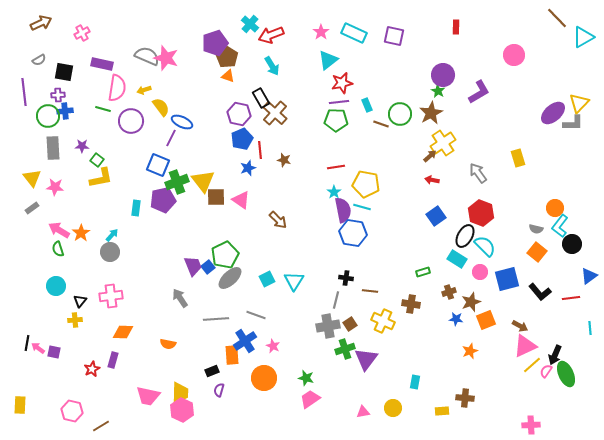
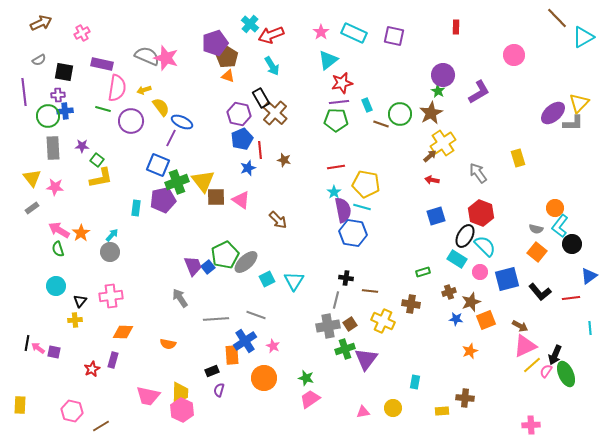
blue square at (436, 216): rotated 18 degrees clockwise
gray ellipse at (230, 278): moved 16 px right, 16 px up
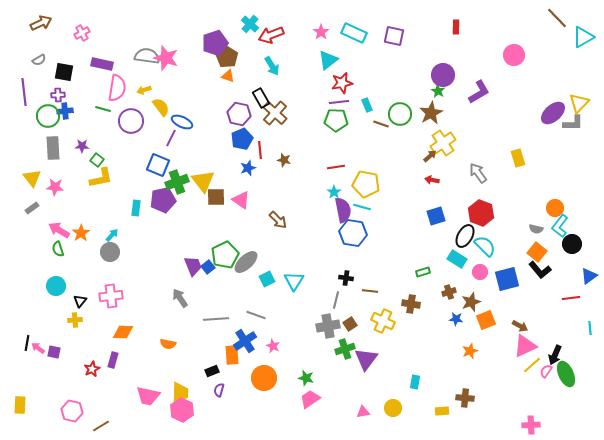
gray semicircle at (147, 56): rotated 15 degrees counterclockwise
black L-shape at (540, 292): moved 22 px up
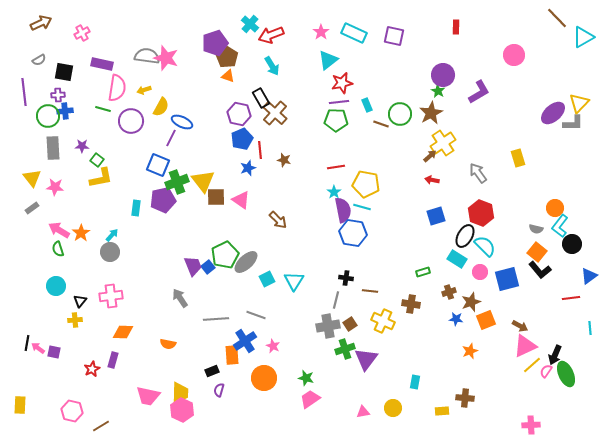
yellow semicircle at (161, 107): rotated 66 degrees clockwise
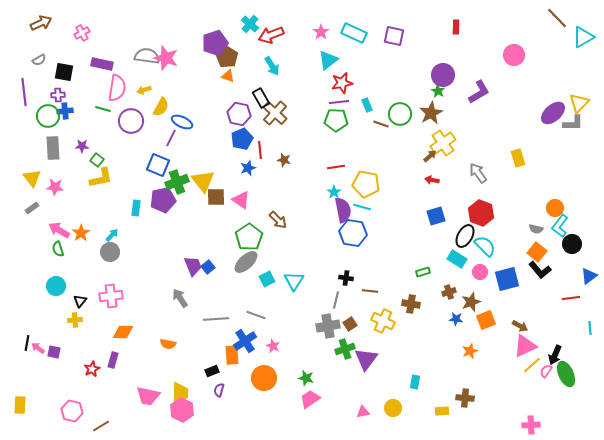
green pentagon at (225, 255): moved 24 px right, 18 px up; rotated 8 degrees counterclockwise
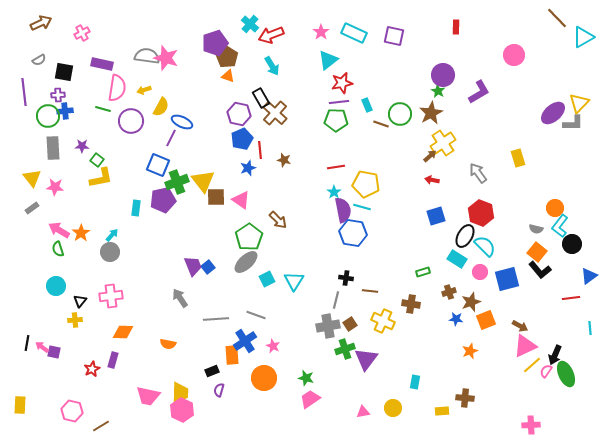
pink arrow at (38, 348): moved 4 px right, 1 px up
